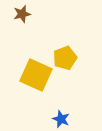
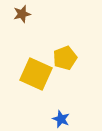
yellow square: moved 1 px up
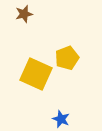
brown star: moved 2 px right
yellow pentagon: moved 2 px right
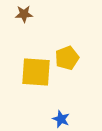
brown star: rotated 12 degrees clockwise
yellow square: moved 2 px up; rotated 20 degrees counterclockwise
